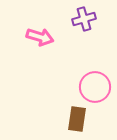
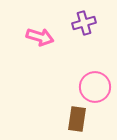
purple cross: moved 4 px down
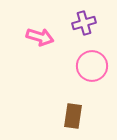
pink circle: moved 3 px left, 21 px up
brown rectangle: moved 4 px left, 3 px up
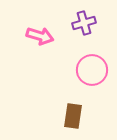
pink arrow: moved 1 px up
pink circle: moved 4 px down
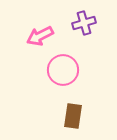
pink arrow: rotated 136 degrees clockwise
pink circle: moved 29 px left
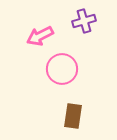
purple cross: moved 2 px up
pink circle: moved 1 px left, 1 px up
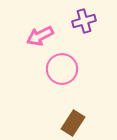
brown rectangle: moved 7 px down; rotated 25 degrees clockwise
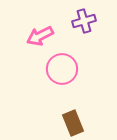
brown rectangle: rotated 55 degrees counterclockwise
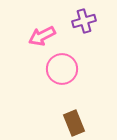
pink arrow: moved 2 px right
brown rectangle: moved 1 px right
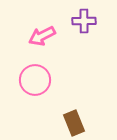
purple cross: rotated 15 degrees clockwise
pink circle: moved 27 px left, 11 px down
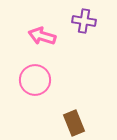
purple cross: rotated 10 degrees clockwise
pink arrow: rotated 44 degrees clockwise
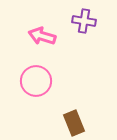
pink circle: moved 1 px right, 1 px down
